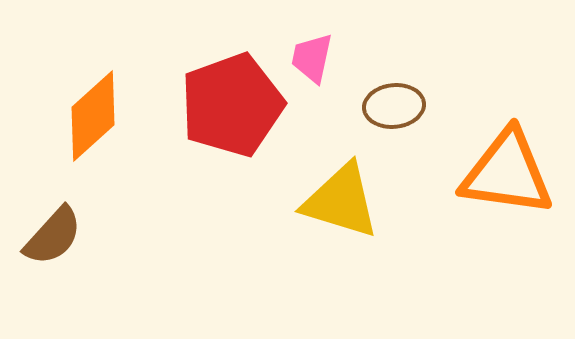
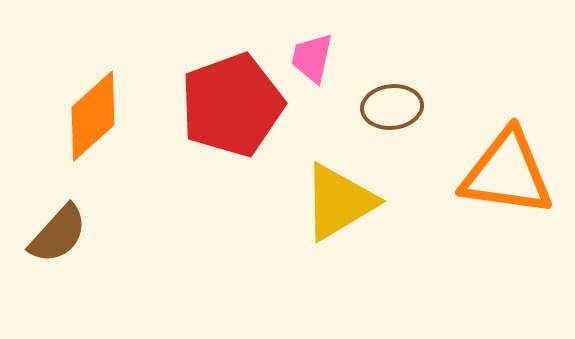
brown ellipse: moved 2 px left, 1 px down
yellow triangle: moved 2 px left, 1 px down; rotated 48 degrees counterclockwise
brown semicircle: moved 5 px right, 2 px up
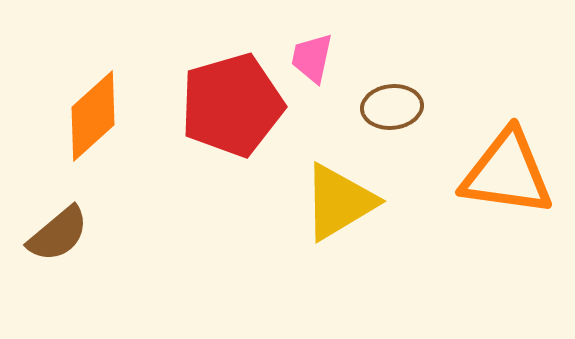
red pentagon: rotated 4 degrees clockwise
brown semicircle: rotated 8 degrees clockwise
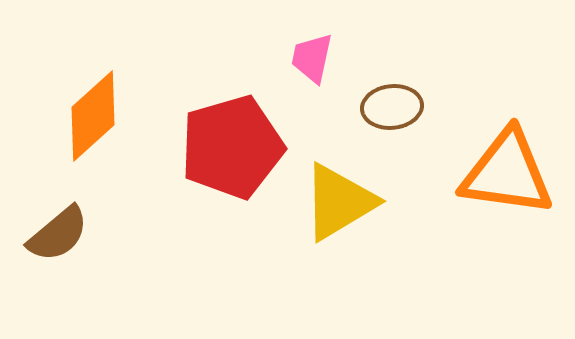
red pentagon: moved 42 px down
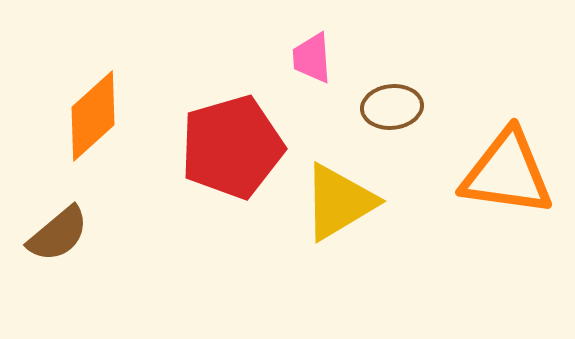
pink trapezoid: rotated 16 degrees counterclockwise
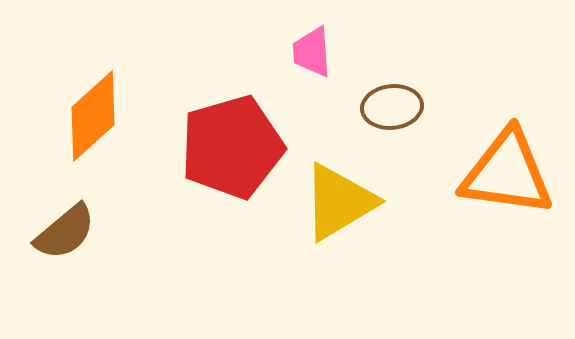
pink trapezoid: moved 6 px up
brown semicircle: moved 7 px right, 2 px up
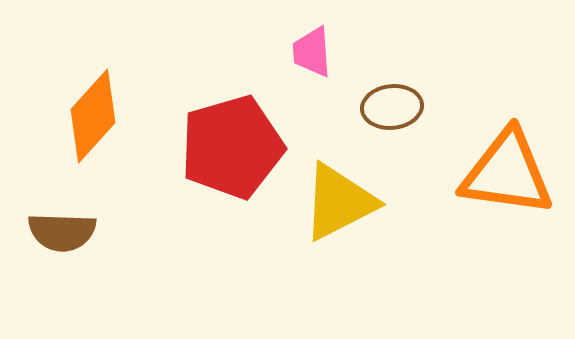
orange diamond: rotated 6 degrees counterclockwise
yellow triangle: rotated 4 degrees clockwise
brown semicircle: moved 3 px left; rotated 42 degrees clockwise
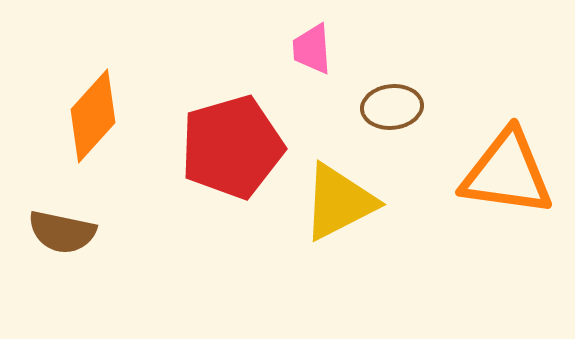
pink trapezoid: moved 3 px up
brown semicircle: rotated 10 degrees clockwise
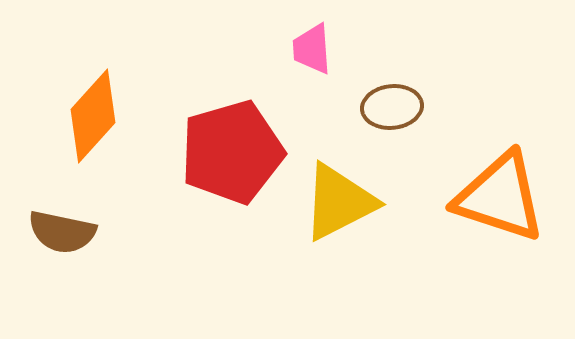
red pentagon: moved 5 px down
orange triangle: moved 7 px left, 24 px down; rotated 10 degrees clockwise
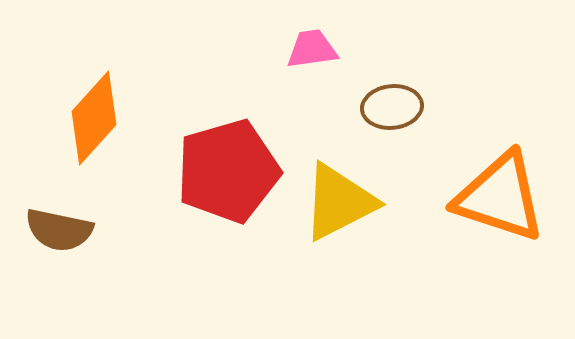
pink trapezoid: rotated 86 degrees clockwise
orange diamond: moved 1 px right, 2 px down
red pentagon: moved 4 px left, 19 px down
brown semicircle: moved 3 px left, 2 px up
